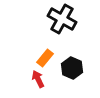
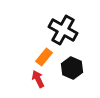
black cross: moved 1 px right, 11 px down
orange rectangle: moved 1 px left, 1 px up
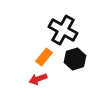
black hexagon: moved 3 px right, 9 px up; rotated 20 degrees clockwise
red arrow: rotated 84 degrees counterclockwise
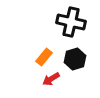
black cross: moved 8 px right, 8 px up; rotated 16 degrees counterclockwise
red arrow: moved 13 px right; rotated 12 degrees counterclockwise
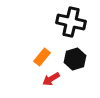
orange rectangle: moved 2 px left
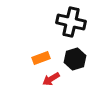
orange rectangle: moved 1 px left, 1 px down; rotated 30 degrees clockwise
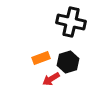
black hexagon: moved 7 px left, 3 px down
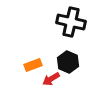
orange rectangle: moved 8 px left, 7 px down
black hexagon: rotated 20 degrees counterclockwise
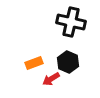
orange rectangle: moved 1 px right, 2 px up
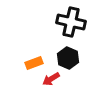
black hexagon: moved 4 px up
